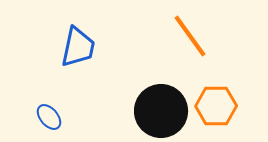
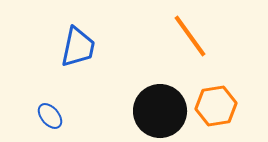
orange hexagon: rotated 9 degrees counterclockwise
black circle: moved 1 px left
blue ellipse: moved 1 px right, 1 px up
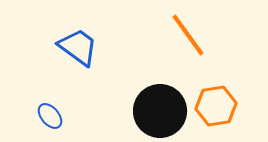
orange line: moved 2 px left, 1 px up
blue trapezoid: rotated 66 degrees counterclockwise
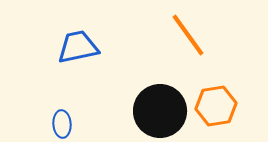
blue trapezoid: rotated 48 degrees counterclockwise
blue ellipse: moved 12 px right, 8 px down; rotated 36 degrees clockwise
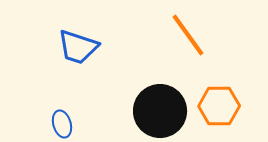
blue trapezoid: rotated 150 degrees counterclockwise
orange hexagon: moved 3 px right; rotated 9 degrees clockwise
blue ellipse: rotated 12 degrees counterclockwise
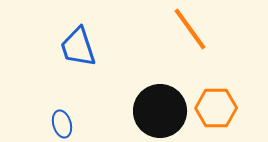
orange line: moved 2 px right, 6 px up
blue trapezoid: rotated 54 degrees clockwise
orange hexagon: moved 3 px left, 2 px down
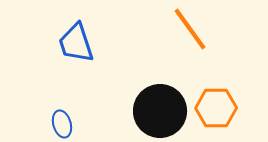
blue trapezoid: moved 2 px left, 4 px up
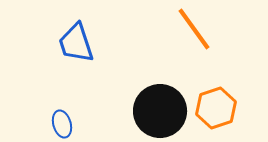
orange line: moved 4 px right
orange hexagon: rotated 18 degrees counterclockwise
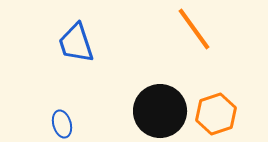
orange hexagon: moved 6 px down
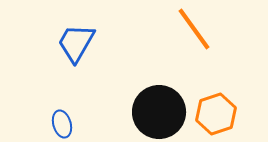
blue trapezoid: rotated 48 degrees clockwise
black circle: moved 1 px left, 1 px down
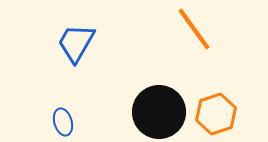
blue ellipse: moved 1 px right, 2 px up
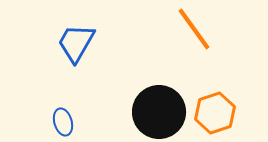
orange hexagon: moved 1 px left, 1 px up
